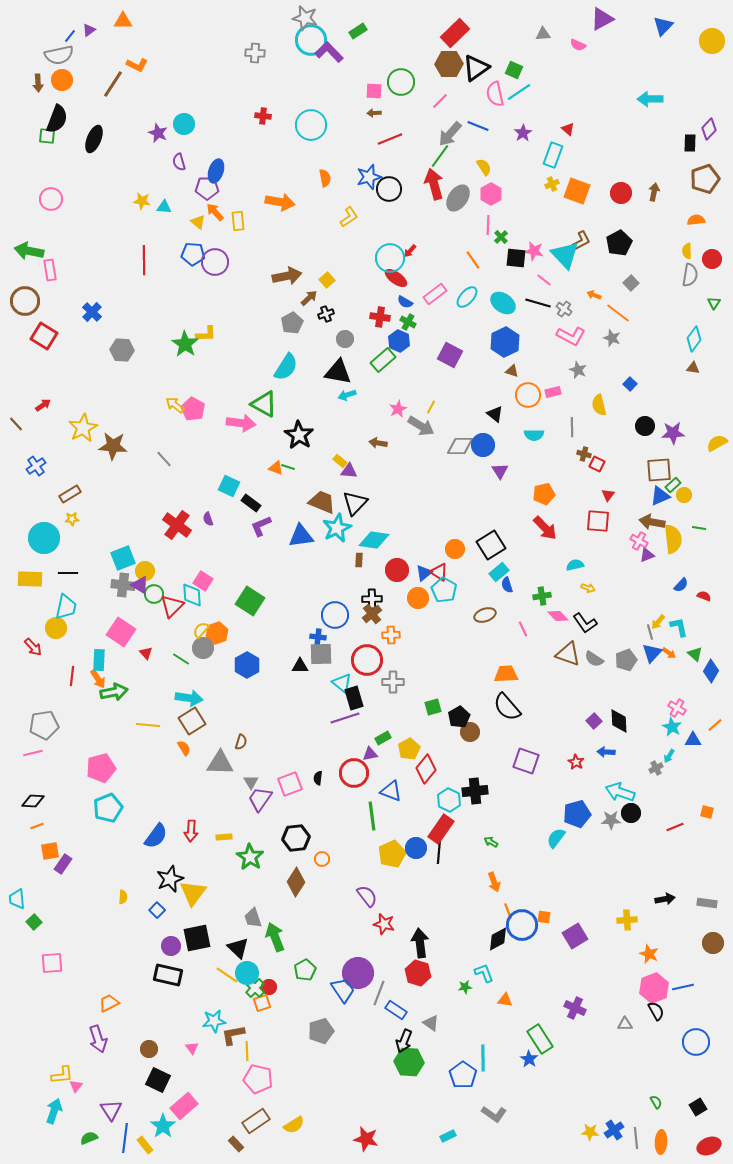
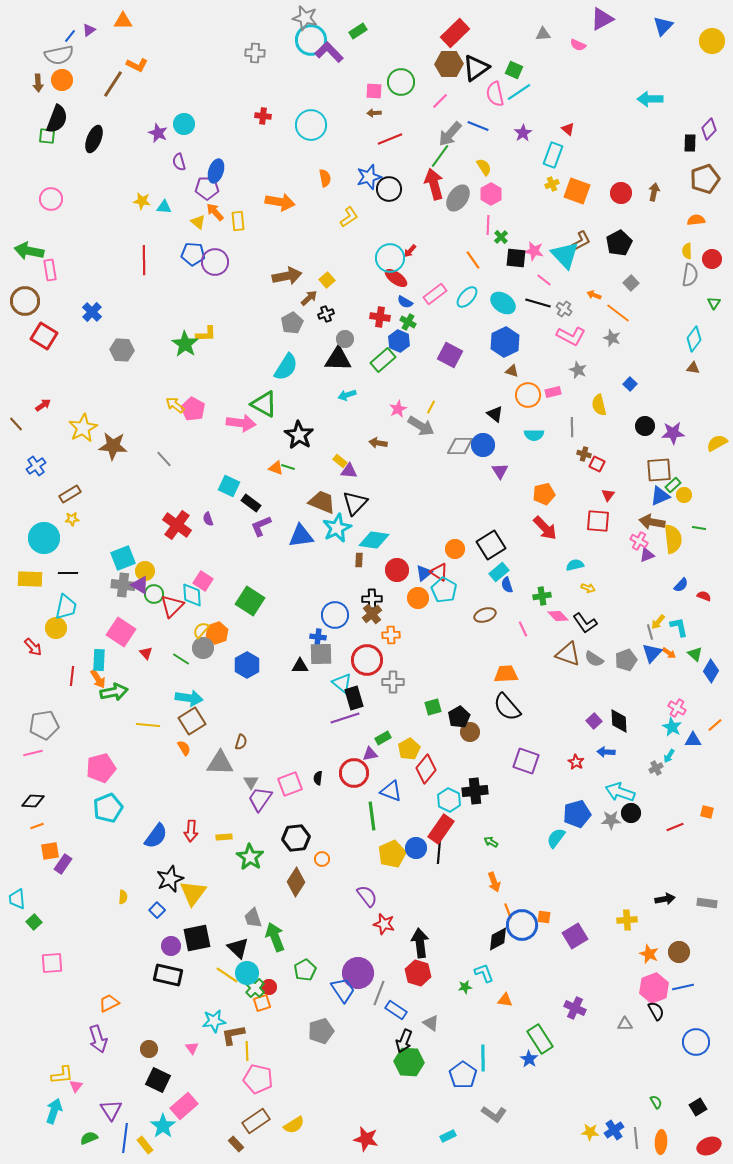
black triangle at (338, 372): moved 13 px up; rotated 8 degrees counterclockwise
brown circle at (713, 943): moved 34 px left, 9 px down
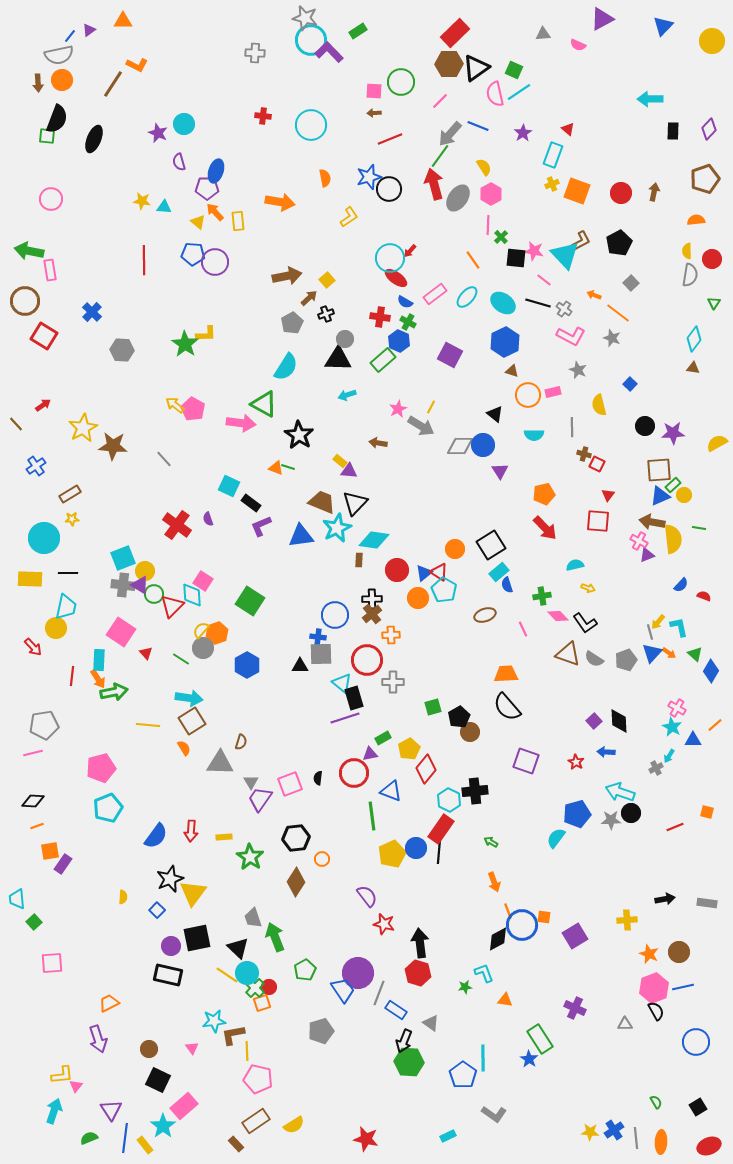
black rectangle at (690, 143): moved 17 px left, 12 px up
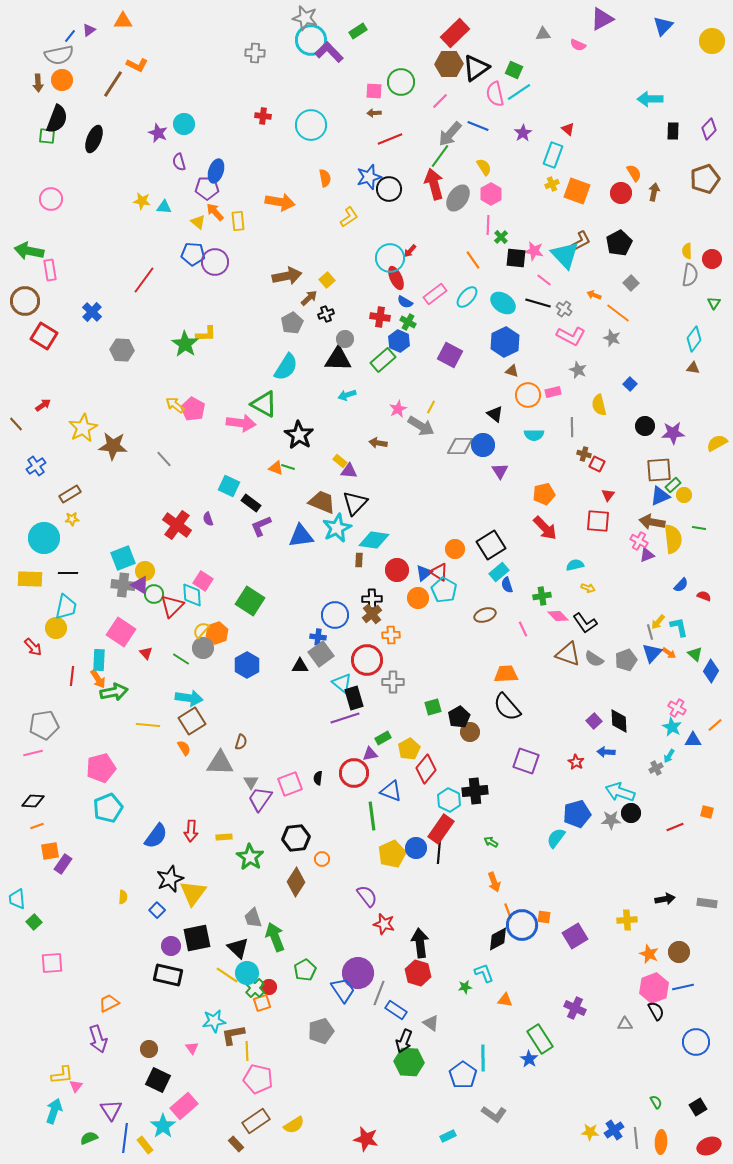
orange semicircle at (696, 220): moved 62 px left, 47 px up; rotated 66 degrees clockwise
red line at (144, 260): moved 20 px down; rotated 36 degrees clockwise
red ellipse at (396, 278): rotated 30 degrees clockwise
gray square at (321, 654): rotated 35 degrees counterclockwise
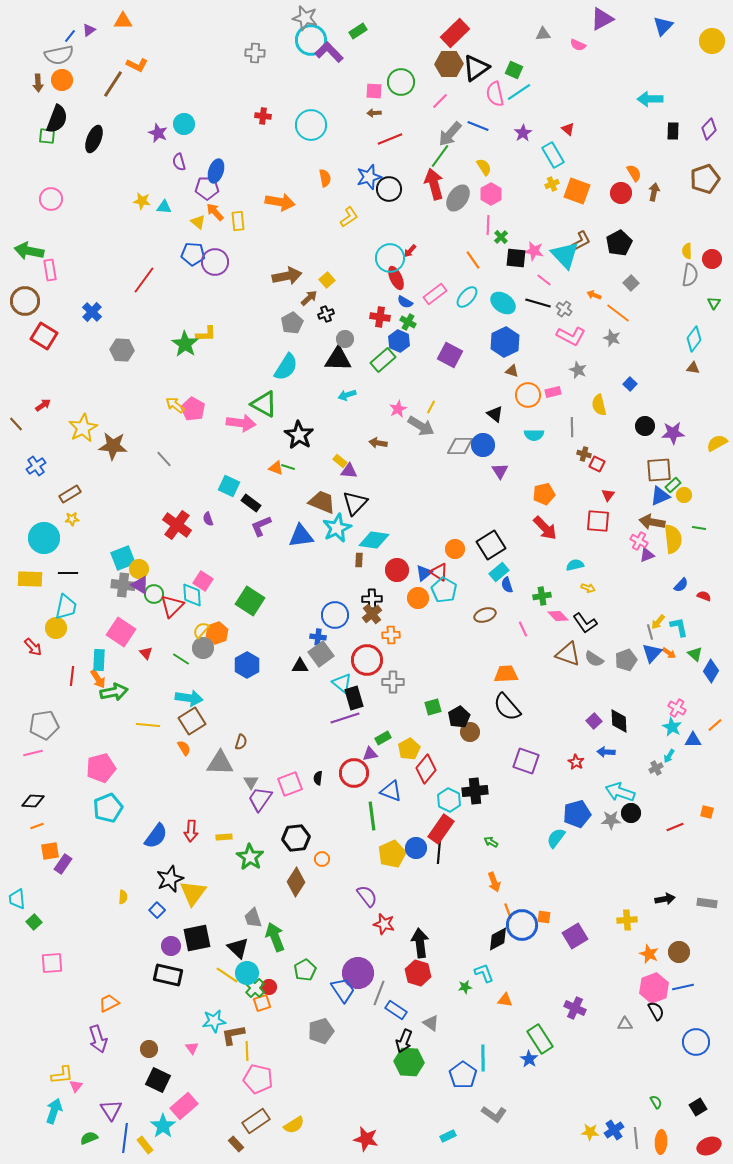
cyan rectangle at (553, 155): rotated 50 degrees counterclockwise
yellow circle at (145, 571): moved 6 px left, 2 px up
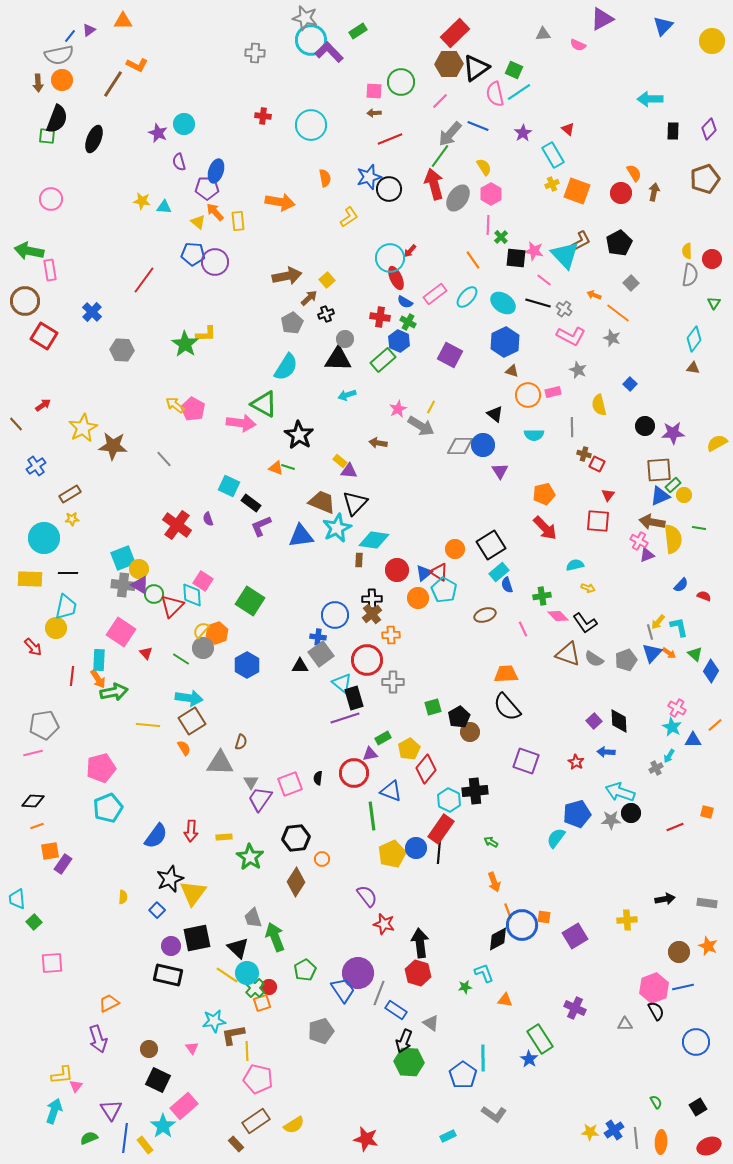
orange star at (649, 954): moved 59 px right, 8 px up
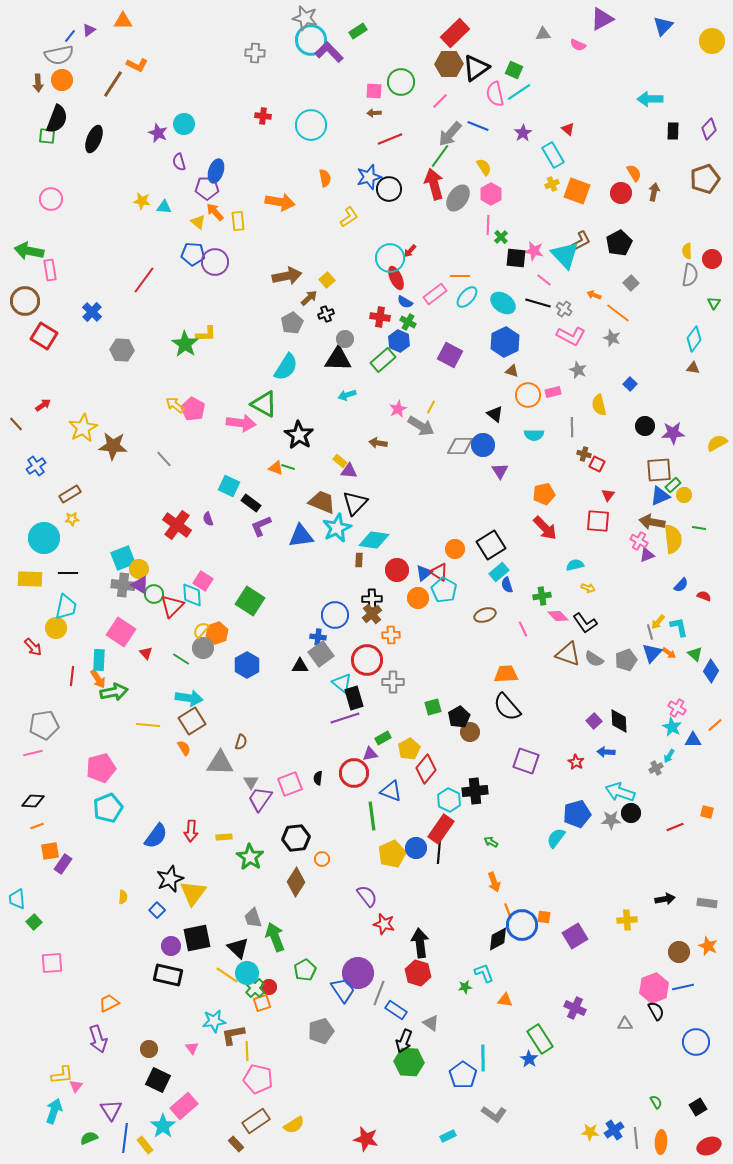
orange line at (473, 260): moved 13 px left, 16 px down; rotated 54 degrees counterclockwise
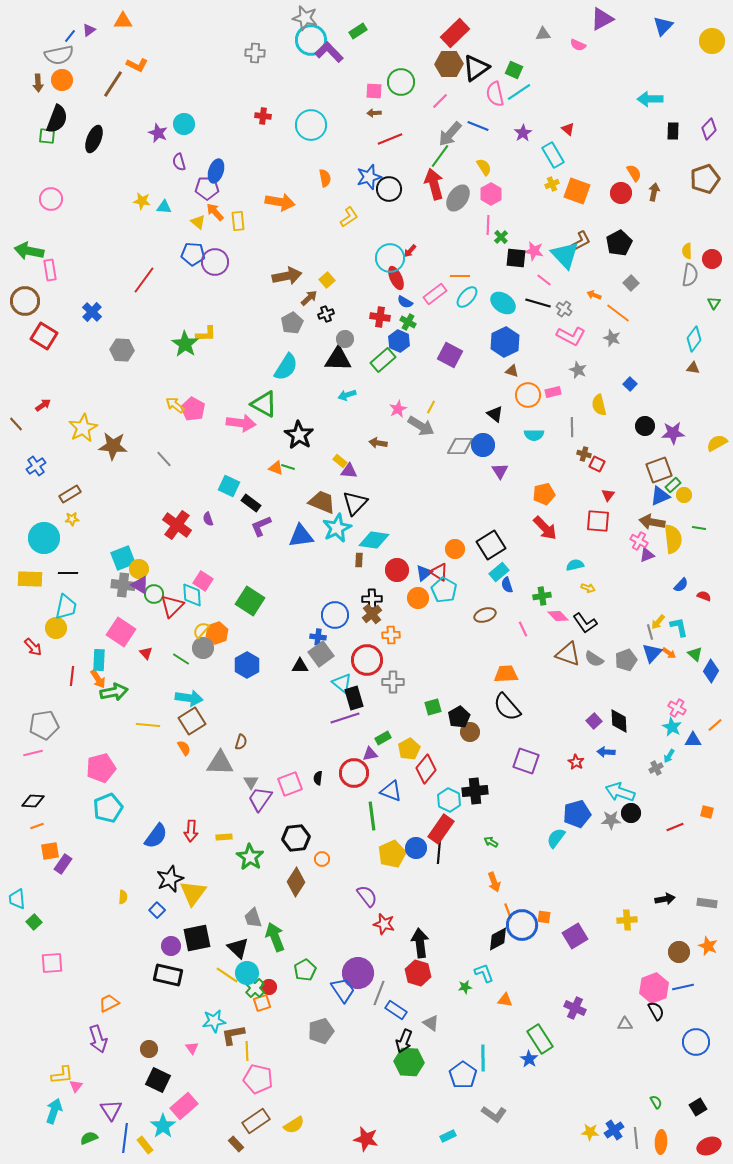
brown square at (659, 470): rotated 16 degrees counterclockwise
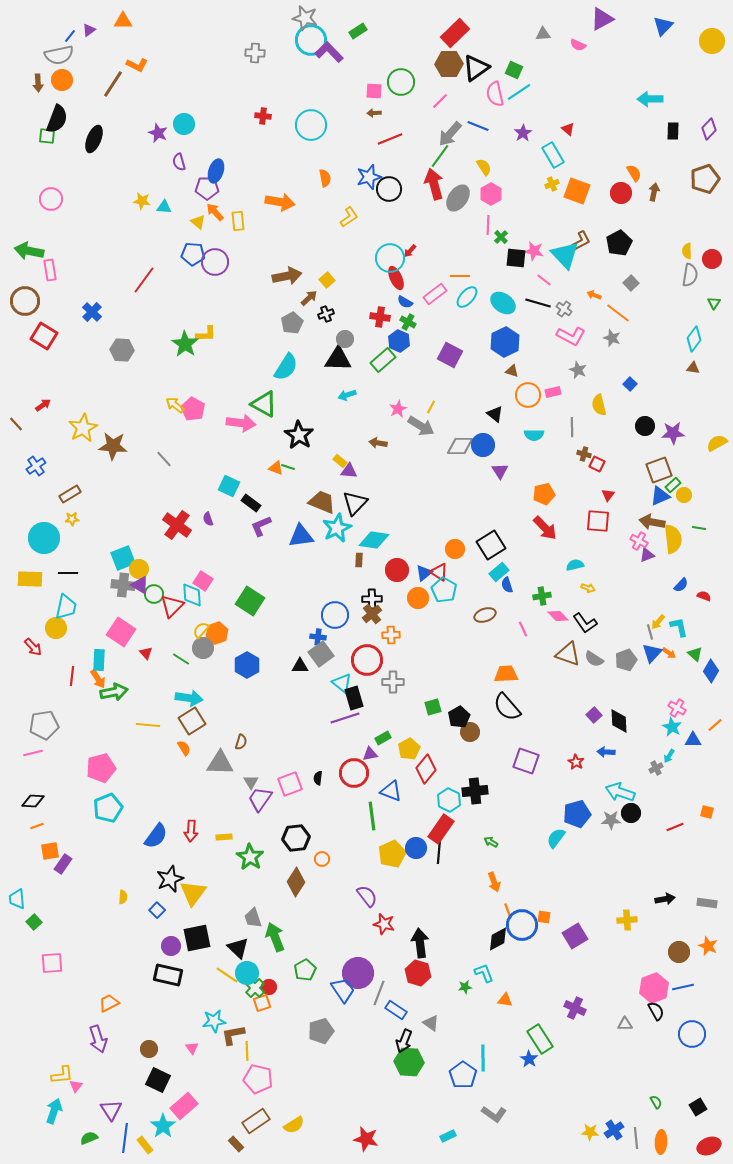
purple square at (594, 721): moved 6 px up
blue circle at (696, 1042): moved 4 px left, 8 px up
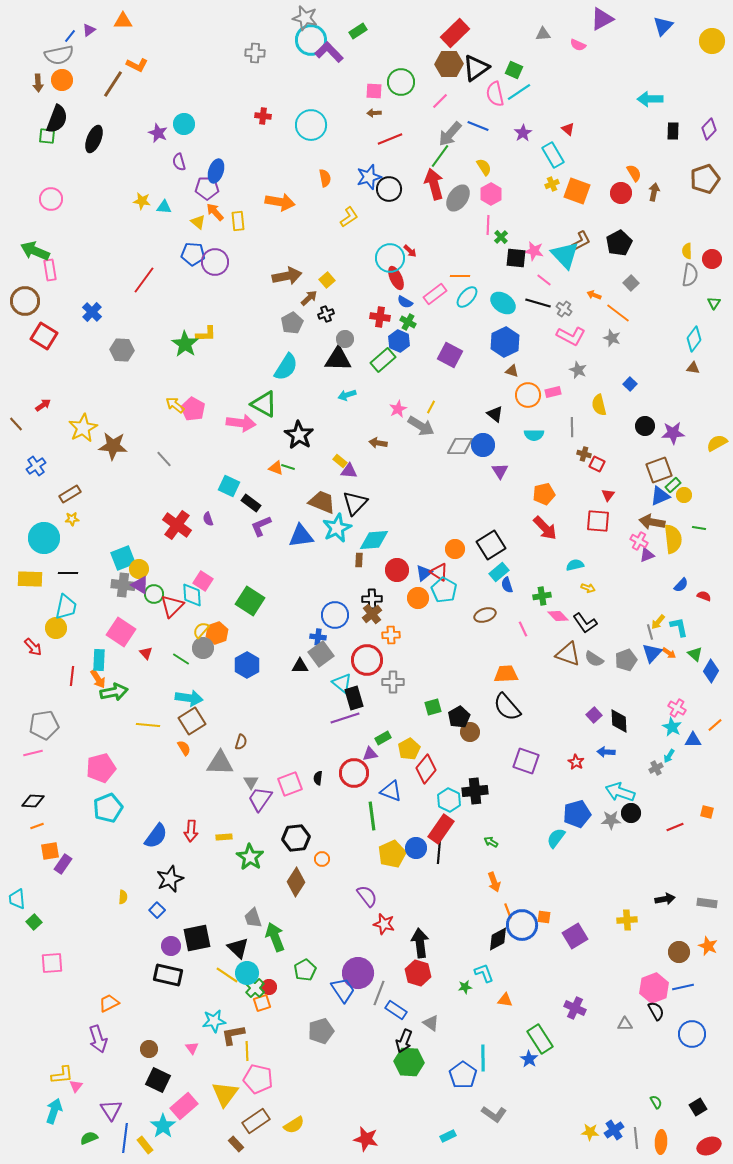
green arrow at (29, 251): moved 6 px right; rotated 12 degrees clockwise
red arrow at (410, 251): rotated 88 degrees counterclockwise
cyan diamond at (374, 540): rotated 12 degrees counterclockwise
yellow triangle at (193, 893): moved 32 px right, 201 px down
